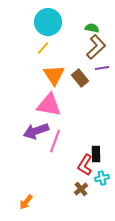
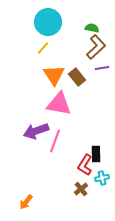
brown rectangle: moved 3 px left, 1 px up
pink triangle: moved 10 px right, 1 px up
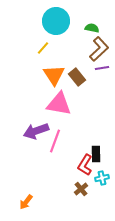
cyan circle: moved 8 px right, 1 px up
brown L-shape: moved 3 px right, 2 px down
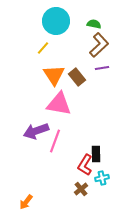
green semicircle: moved 2 px right, 4 px up
brown L-shape: moved 4 px up
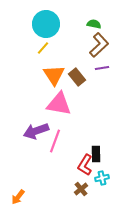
cyan circle: moved 10 px left, 3 px down
orange arrow: moved 8 px left, 5 px up
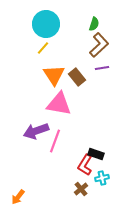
green semicircle: rotated 96 degrees clockwise
black rectangle: rotated 70 degrees counterclockwise
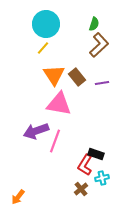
purple line: moved 15 px down
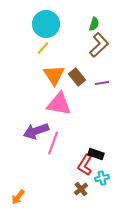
pink line: moved 2 px left, 2 px down
